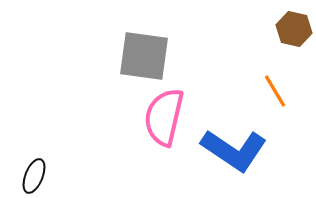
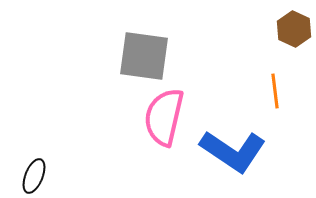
brown hexagon: rotated 12 degrees clockwise
orange line: rotated 24 degrees clockwise
blue L-shape: moved 1 px left, 1 px down
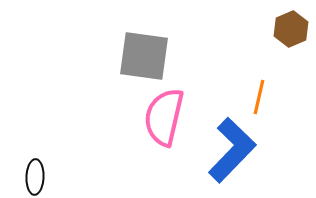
brown hexagon: moved 3 px left; rotated 12 degrees clockwise
orange line: moved 16 px left, 6 px down; rotated 20 degrees clockwise
blue L-shape: moved 1 px left, 1 px up; rotated 80 degrees counterclockwise
black ellipse: moved 1 px right, 1 px down; rotated 20 degrees counterclockwise
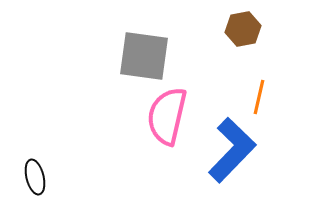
brown hexagon: moved 48 px left; rotated 12 degrees clockwise
pink semicircle: moved 3 px right, 1 px up
black ellipse: rotated 16 degrees counterclockwise
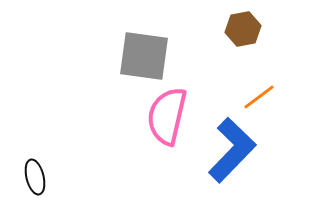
orange line: rotated 40 degrees clockwise
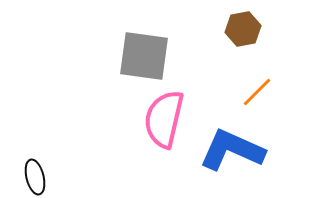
orange line: moved 2 px left, 5 px up; rotated 8 degrees counterclockwise
pink semicircle: moved 3 px left, 3 px down
blue L-shape: rotated 110 degrees counterclockwise
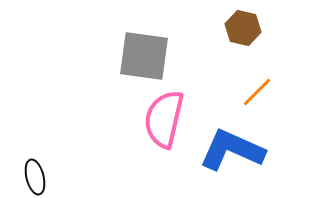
brown hexagon: moved 1 px up; rotated 24 degrees clockwise
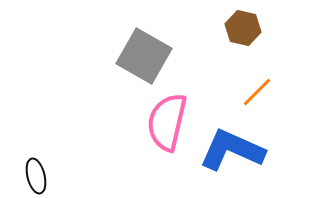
gray square: rotated 22 degrees clockwise
pink semicircle: moved 3 px right, 3 px down
black ellipse: moved 1 px right, 1 px up
